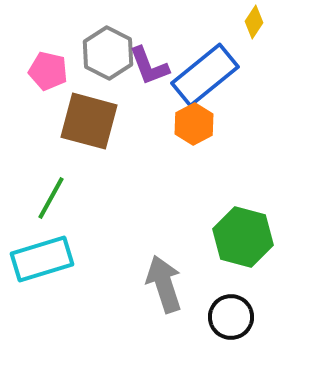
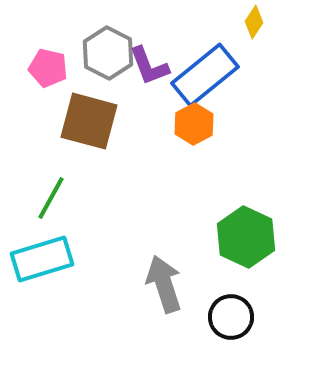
pink pentagon: moved 3 px up
green hexagon: moved 3 px right; rotated 10 degrees clockwise
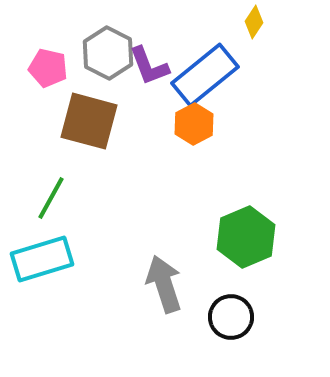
green hexagon: rotated 12 degrees clockwise
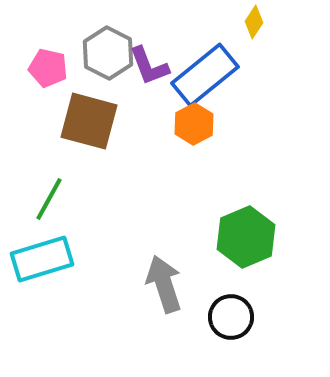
green line: moved 2 px left, 1 px down
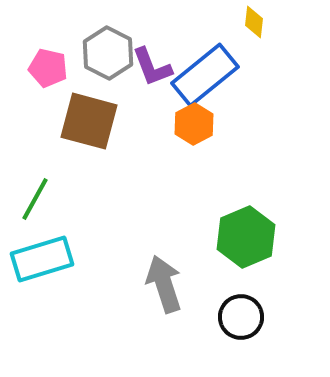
yellow diamond: rotated 28 degrees counterclockwise
purple L-shape: moved 3 px right, 1 px down
green line: moved 14 px left
black circle: moved 10 px right
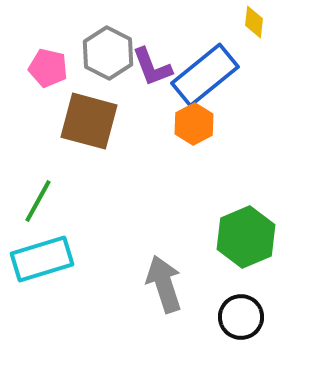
green line: moved 3 px right, 2 px down
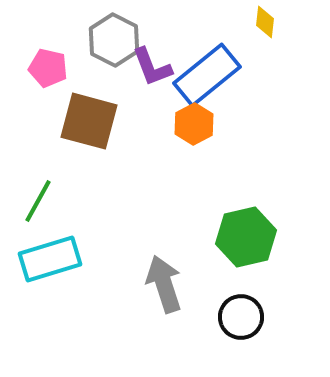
yellow diamond: moved 11 px right
gray hexagon: moved 6 px right, 13 px up
blue rectangle: moved 2 px right
green hexagon: rotated 10 degrees clockwise
cyan rectangle: moved 8 px right
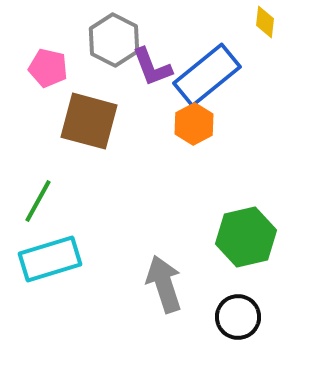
black circle: moved 3 px left
